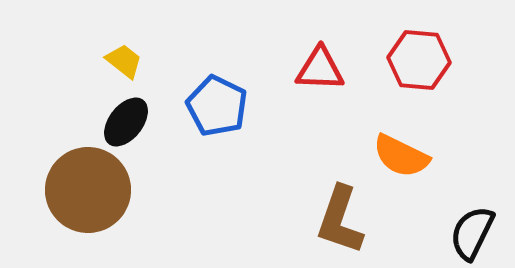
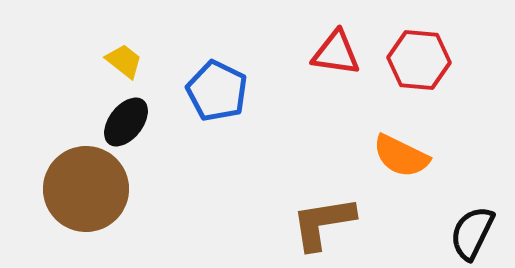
red triangle: moved 16 px right, 16 px up; rotated 6 degrees clockwise
blue pentagon: moved 15 px up
brown circle: moved 2 px left, 1 px up
brown L-shape: moved 17 px left, 3 px down; rotated 62 degrees clockwise
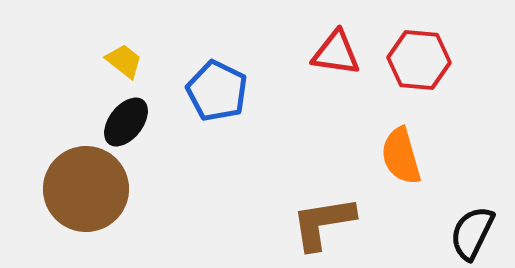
orange semicircle: rotated 48 degrees clockwise
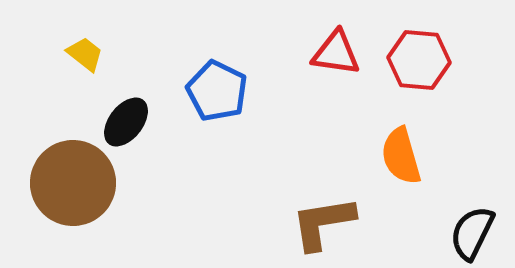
yellow trapezoid: moved 39 px left, 7 px up
brown circle: moved 13 px left, 6 px up
